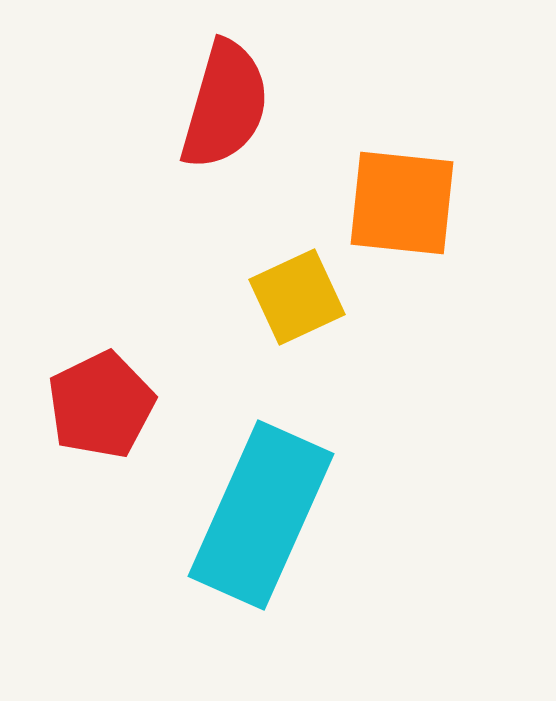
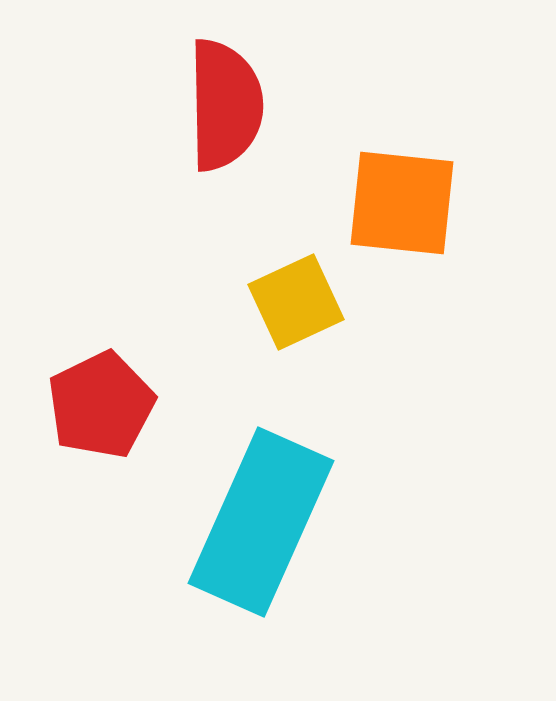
red semicircle: rotated 17 degrees counterclockwise
yellow square: moved 1 px left, 5 px down
cyan rectangle: moved 7 px down
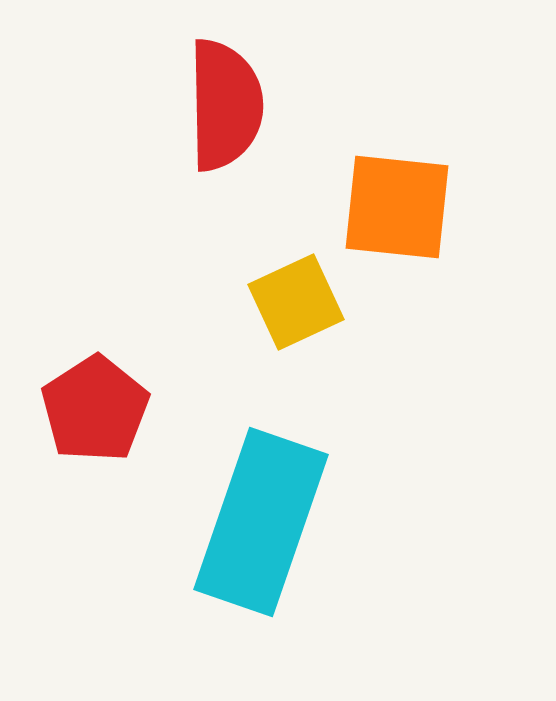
orange square: moved 5 px left, 4 px down
red pentagon: moved 6 px left, 4 px down; rotated 7 degrees counterclockwise
cyan rectangle: rotated 5 degrees counterclockwise
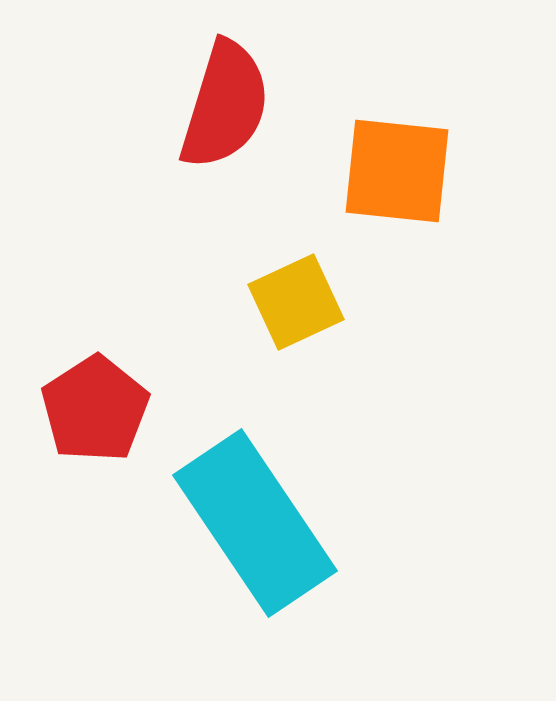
red semicircle: rotated 18 degrees clockwise
orange square: moved 36 px up
cyan rectangle: moved 6 px left, 1 px down; rotated 53 degrees counterclockwise
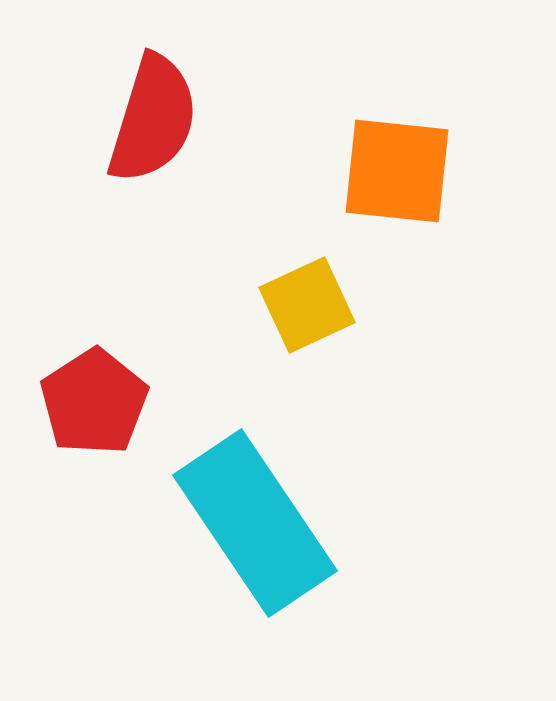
red semicircle: moved 72 px left, 14 px down
yellow square: moved 11 px right, 3 px down
red pentagon: moved 1 px left, 7 px up
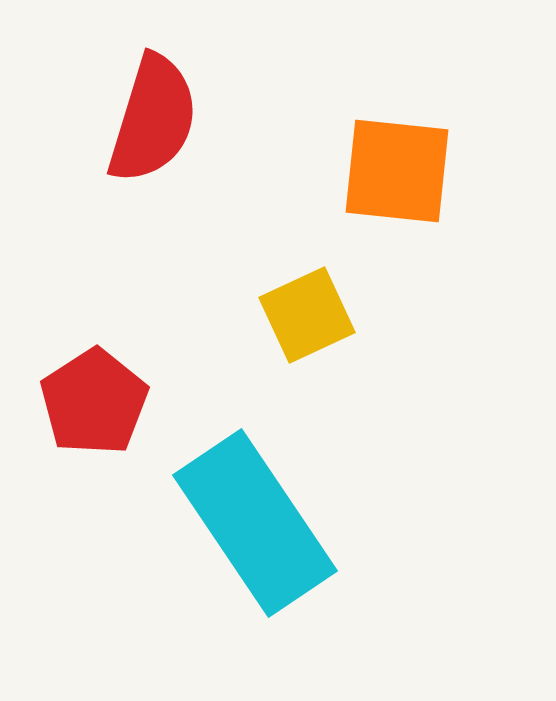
yellow square: moved 10 px down
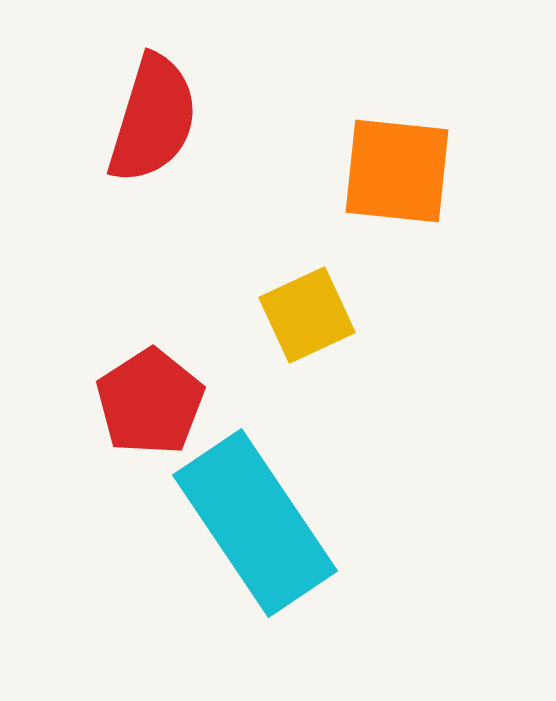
red pentagon: moved 56 px right
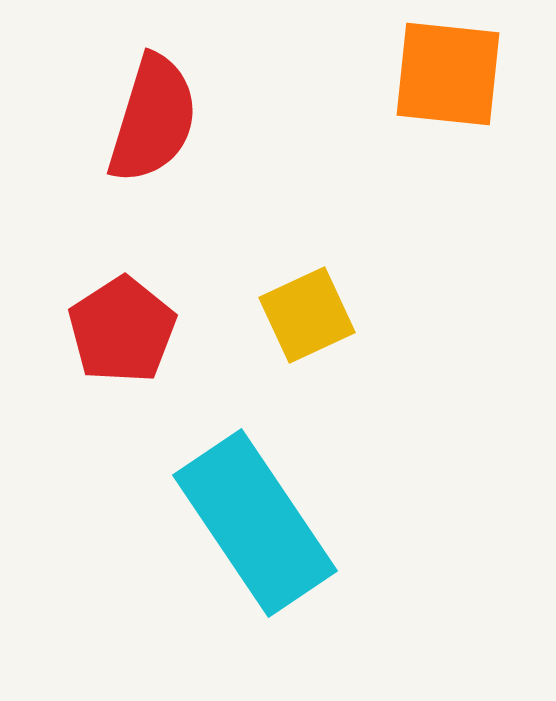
orange square: moved 51 px right, 97 px up
red pentagon: moved 28 px left, 72 px up
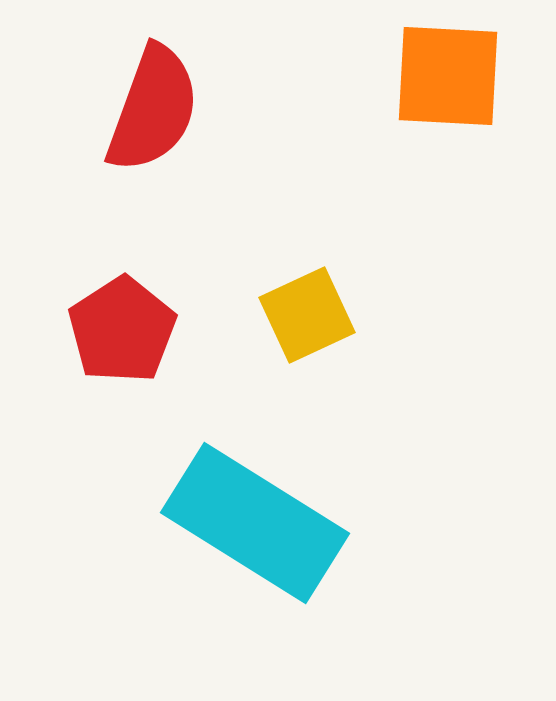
orange square: moved 2 px down; rotated 3 degrees counterclockwise
red semicircle: moved 10 px up; rotated 3 degrees clockwise
cyan rectangle: rotated 24 degrees counterclockwise
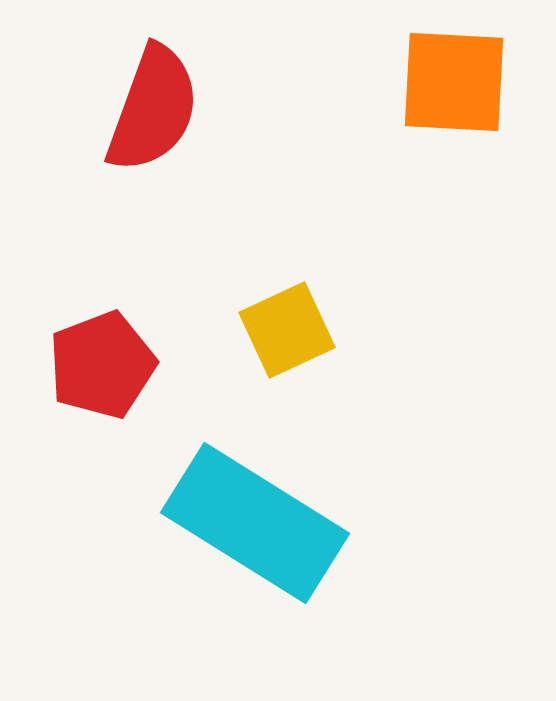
orange square: moved 6 px right, 6 px down
yellow square: moved 20 px left, 15 px down
red pentagon: moved 20 px left, 35 px down; rotated 12 degrees clockwise
